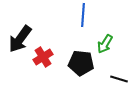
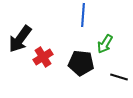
black line: moved 2 px up
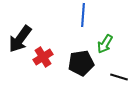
black pentagon: rotated 15 degrees counterclockwise
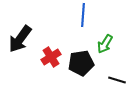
red cross: moved 8 px right
black line: moved 2 px left, 3 px down
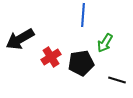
black arrow: rotated 24 degrees clockwise
green arrow: moved 1 px up
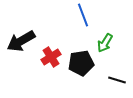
blue line: rotated 25 degrees counterclockwise
black arrow: moved 1 px right, 2 px down
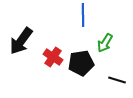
blue line: rotated 20 degrees clockwise
black arrow: rotated 24 degrees counterclockwise
red cross: moved 2 px right; rotated 24 degrees counterclockwise
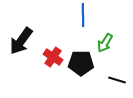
black pentagon: rotated 10 degrees clockwise
